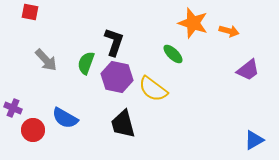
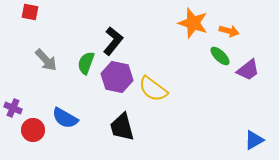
black L-shape: moved 1 px left, 1 px up; rotated 20 degrees clockwise
green ellipse: moved 47 px right, 2 px down
black trapezoid: moved 1 px left, 3 px down
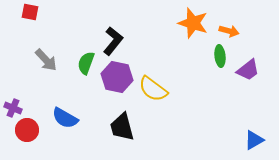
green ellipse: rotated 40 degrees clockwise
red circle: moved 6 px left
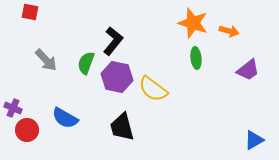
green ellipse: moved 24 px left, 2 px down
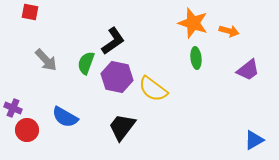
black L-shape: rotated 16 degrees clockwise
blue semicircle: moved 1 px up
black trapezoid: rotated 52 degrees clockwise
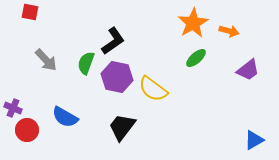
orange star: rotated 24 degrees clockwise
green ellipse: rotated 55 degrees clockwise
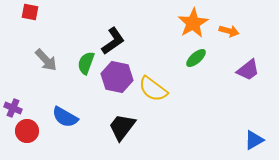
red circle: moved 1 px down
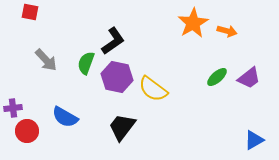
orange arrow: moved 2 px left
green ellipse: moved 21 px right, 19 px down
purple trapezoid: moved 1 px right, 8 px down
purple cross: rotated 30 degrees counterclockwise
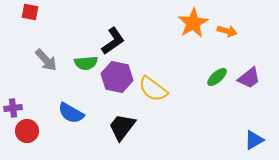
green semicircle: rotated 115 degrees counterclockwise
blue semicircle: moved 6 px right, 4 px up
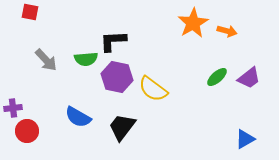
black L-shape: rotated 148 degrees counterclockwise
green semicircle: moved 4 px up
blue semicircle: moved 7 px right, 4 px down
blue triangle: moved 9 px left, 1 px up
